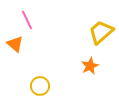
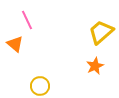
orange star: moved 5 px right
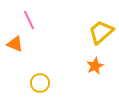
pink line: moved 2 px right
orange triangle: rotated 18 degrees counterclockwise
yellow circle: moved 3 px up
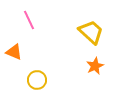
yellow trapezoid: moved 10 px left; rotated 84 degrees clockwise
orange triangle: moved 1 px left, 8 px down
yellow circle: moved 3 px left, 3 px up
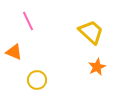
pink line: moved 1 px left, 1 px down
orange star: moved 2 px right, 1 px down
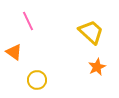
orange triangle: rotated 12 degrees clockwise
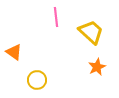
pink line: moved 28 px right, 4 px up; rotated 18 degrees clockwise
